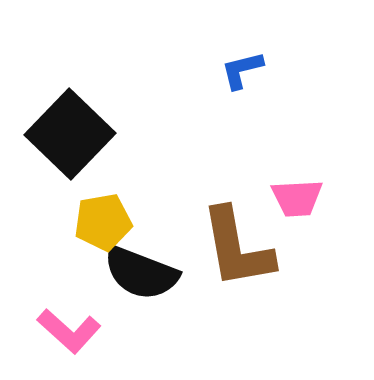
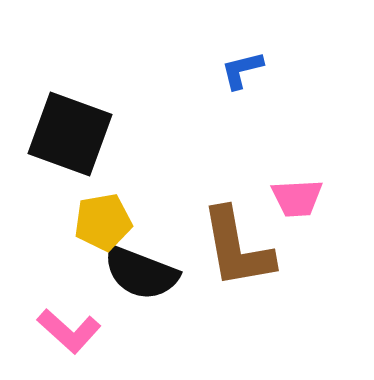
black square: rotated 24 degrees counterclockwise
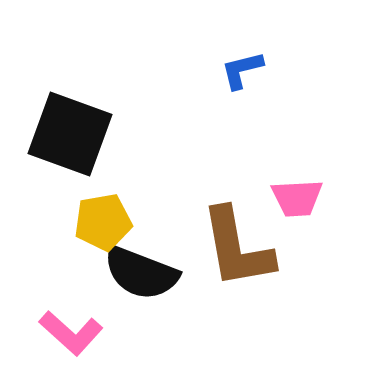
pink L-shape: moved 2 px right, 2 px down
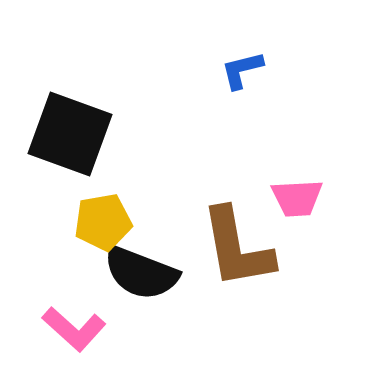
pink L-shape: moved 3 px right, 4 px up
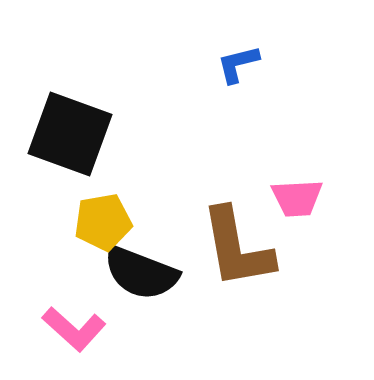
blue L-shape: moved 4 px left, 6 px up
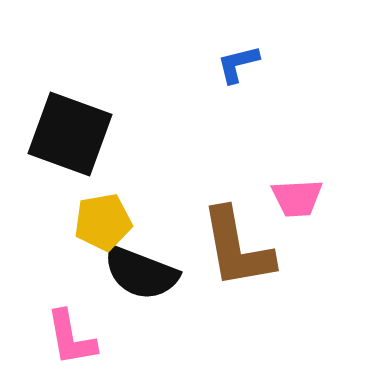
pink L-shape: moved 3 px left, 9 px down; rotated 38 degrees clockwise
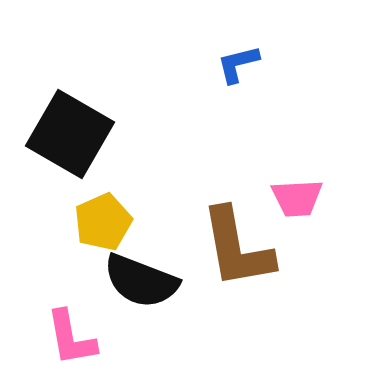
black square: rotated 10 degrees clockwise
yellow pentagon: rotated 14 degrees counterclockwise
black semicircle: moved 8 px down
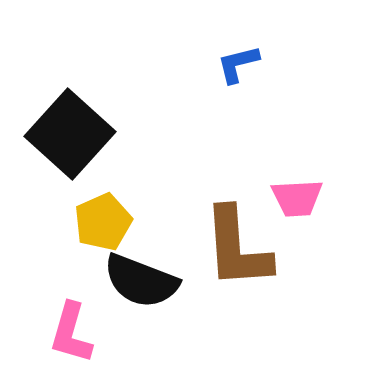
black square: rotated 12 degrees clockwise
brown L-shape: rotated 6 degrees clockwise
pink L-shape: moved 5 px up; rotated 26 degrees clockwise
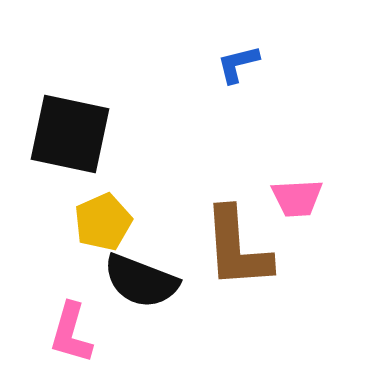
black square: rotated 30 degrees counterclockwise
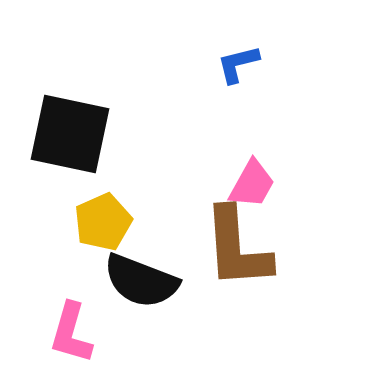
pink trapezoid: moved 45 px left, 14 px up; rotated 58 degrees counterclockwise
